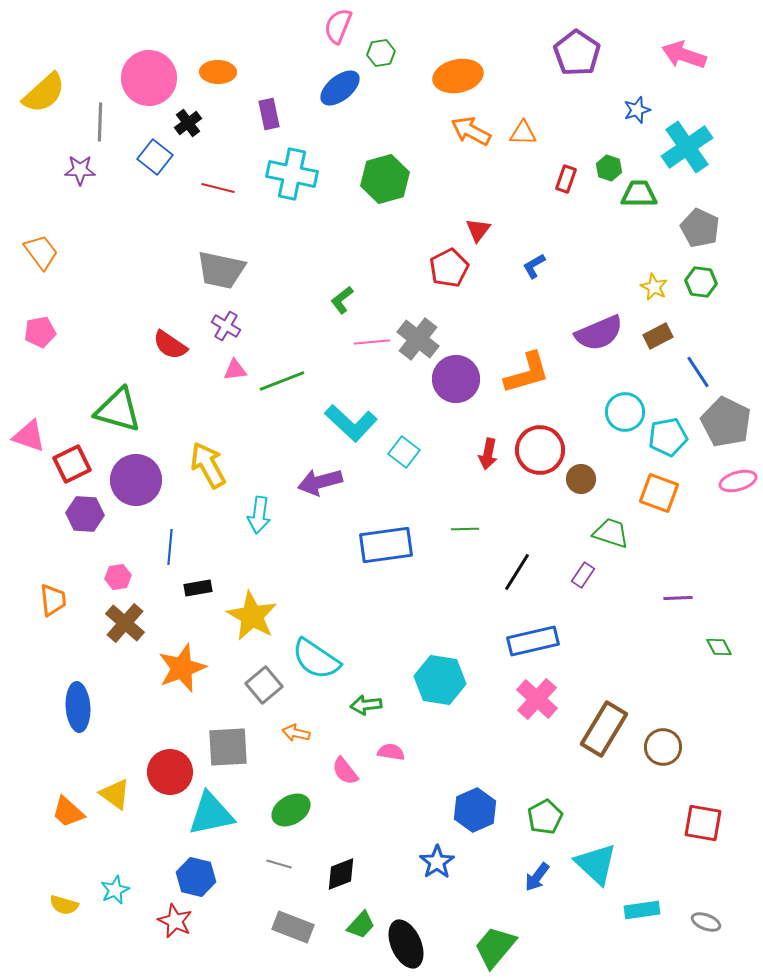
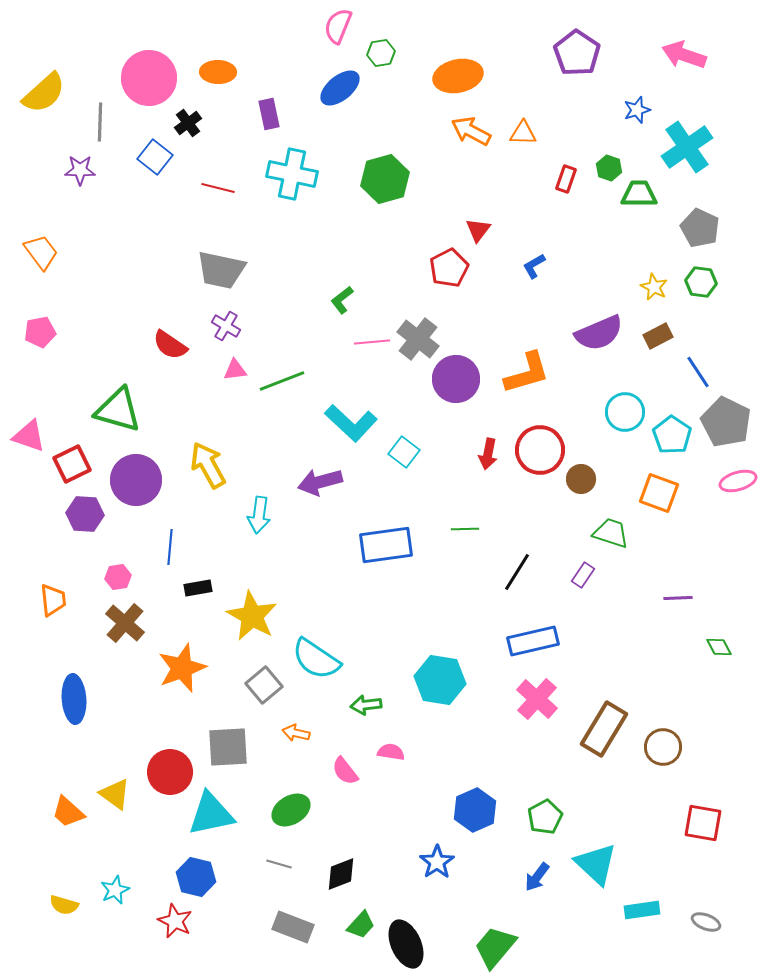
cyan pentagon at (668, 437): moved 4 px right, 2 px up; rotated 27 degrees counterclockwise
blue ellipse at (78, 707): moved 4 px left, 8 px up
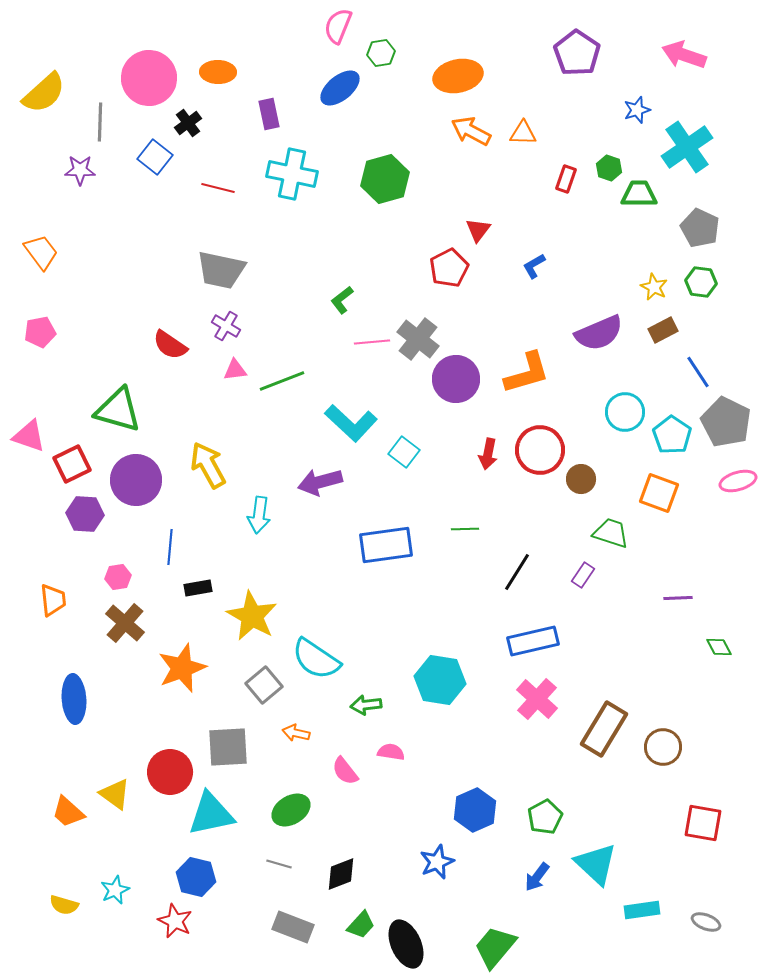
brown rectangle at (658, 336): moved 5 px right, 6 px up
blue star at (437, 862): rotated 12 degrees clockwise
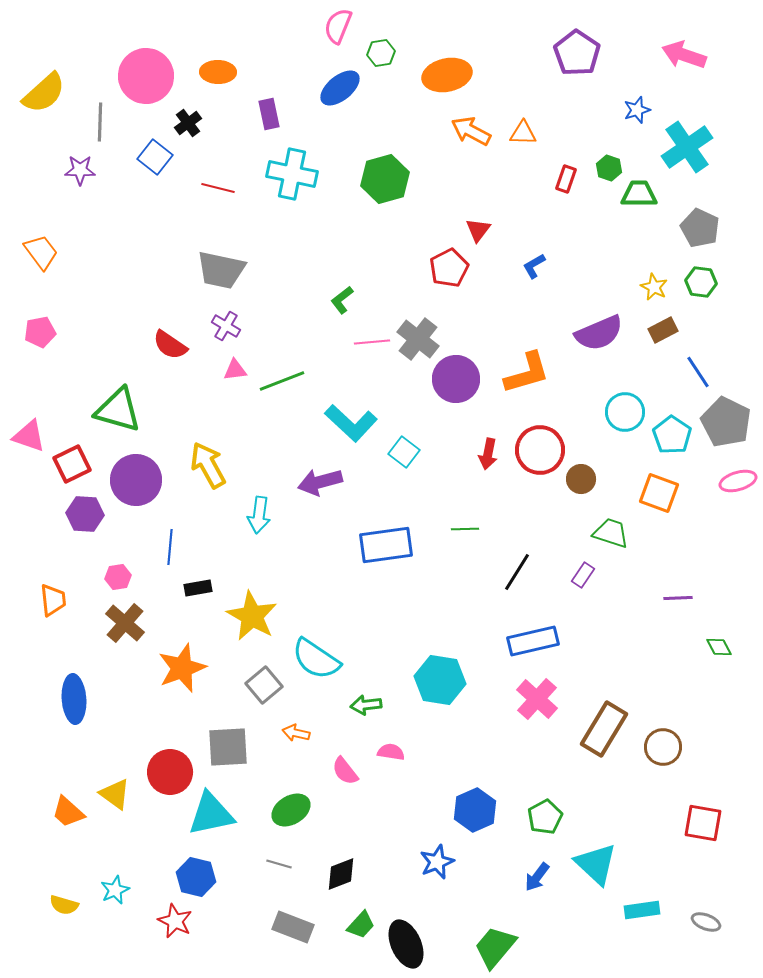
orange ellipse at (458, 76): moved 11 px left, 1 px up
pink circle at (149, 78): moved 3 px left, 2 px up
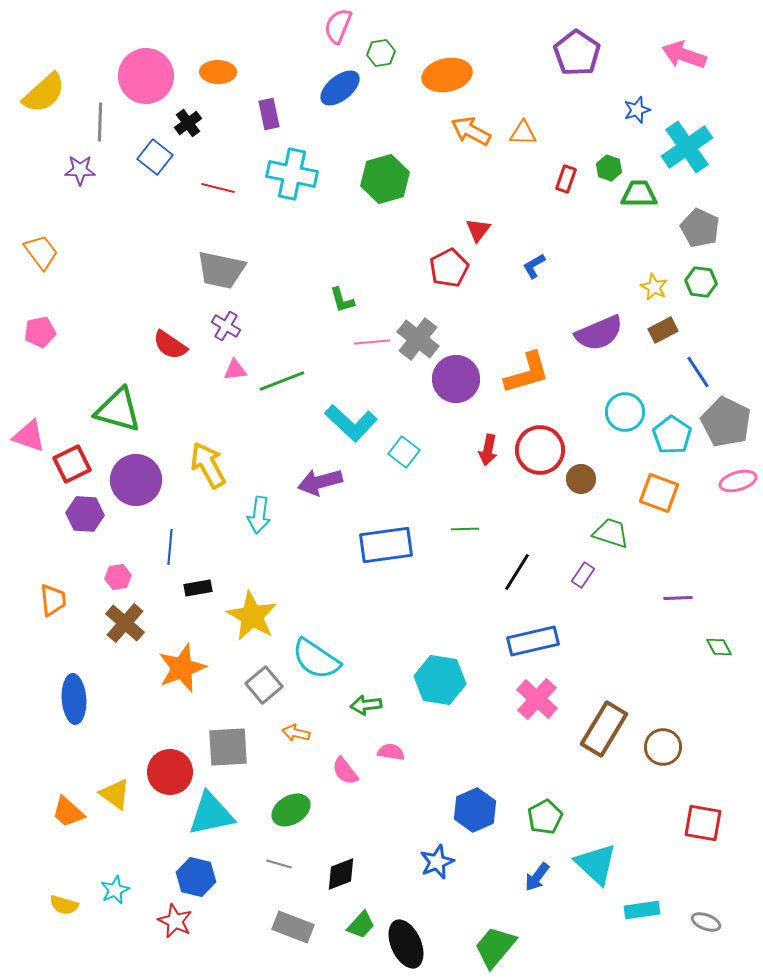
green L-shape at (342, 300): rotated 68 degrees counterclockwise
red arrow at (488, 454): moved 4 px up
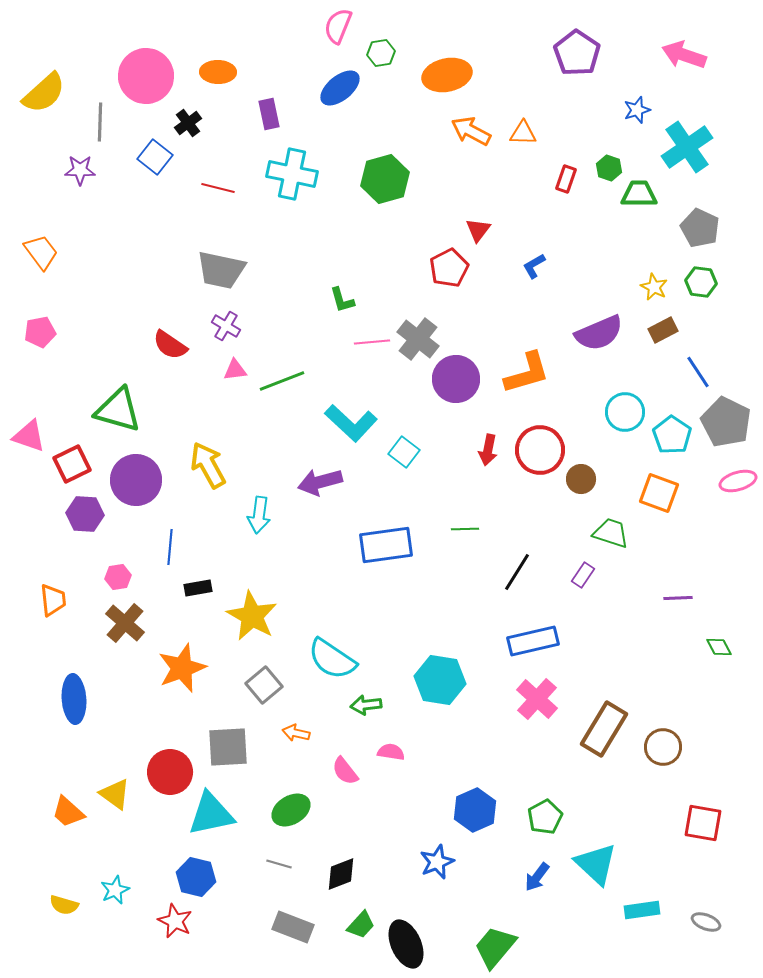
cyan semicircle at (316, 659): moved 16 px right
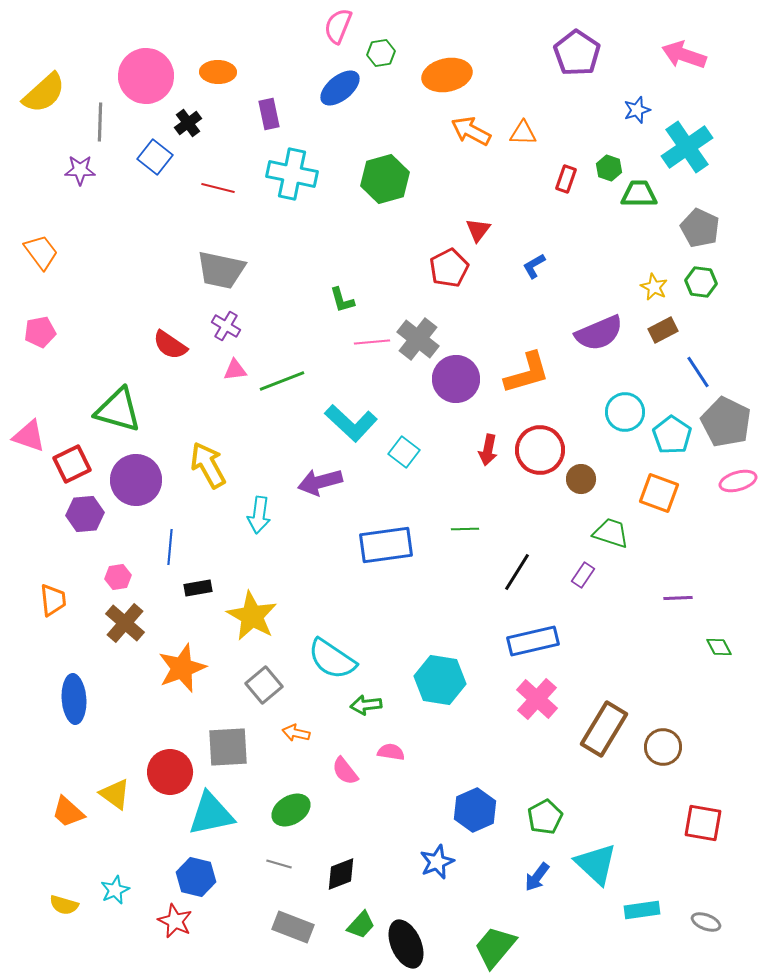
purple hexagon at (85, 514): rotated 9 degrees counterclockwise
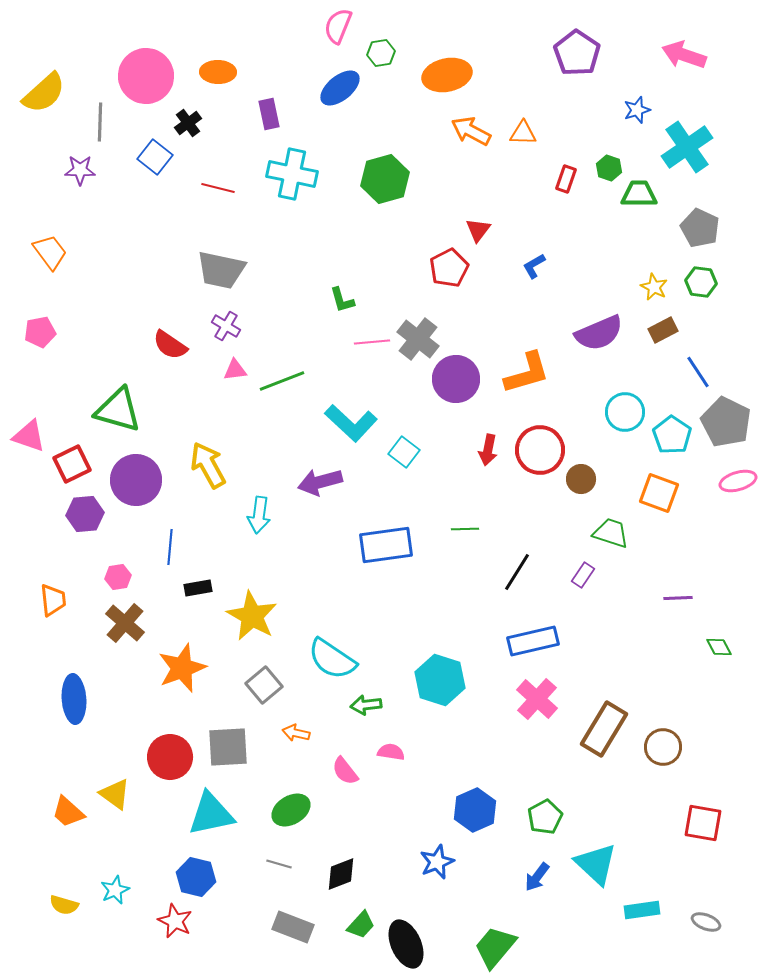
orange trapezoid at (41, 252): moved 9 px right
cyan hexagon at (440, 680): rotated 9 degrees clockwise
red circle at (170, 772): moved 15 px up
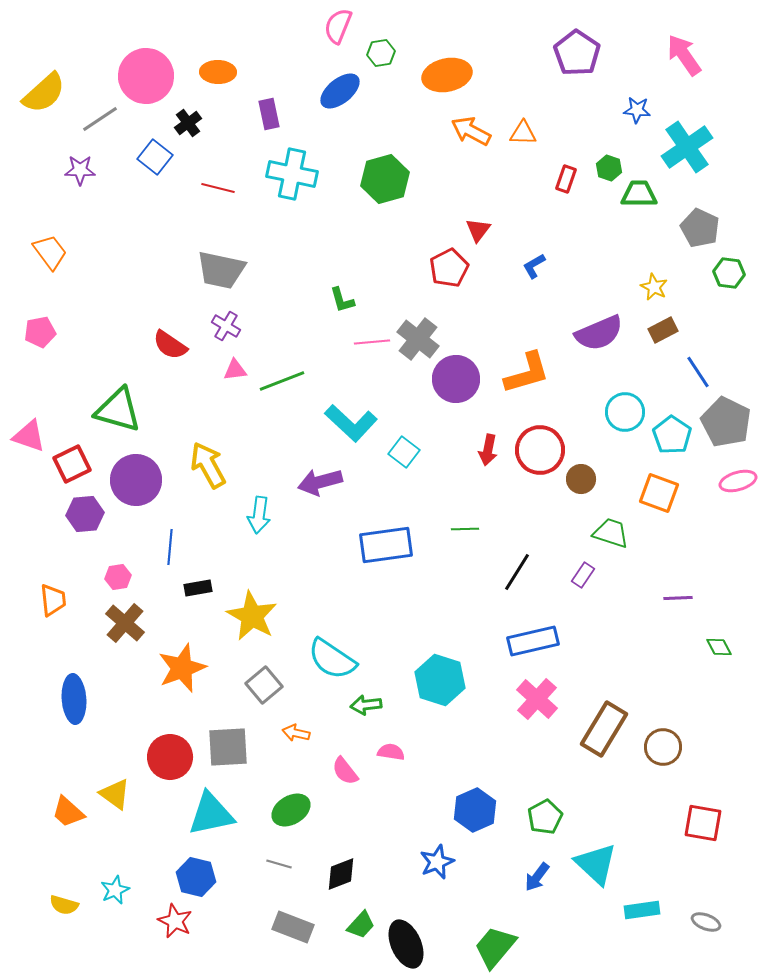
pink arrow at (684, 55): rotated 36 degrees clockwise
blue ellipse at (340, 88): moved 3 px down
blue star at (637, 110): rotated 24 degrees clockwise
gray line at (100, 122): moved 3 px up; rotated 54 degrees clockwise
green hexagon at (701, 282): moved 28 px right, 9 px up
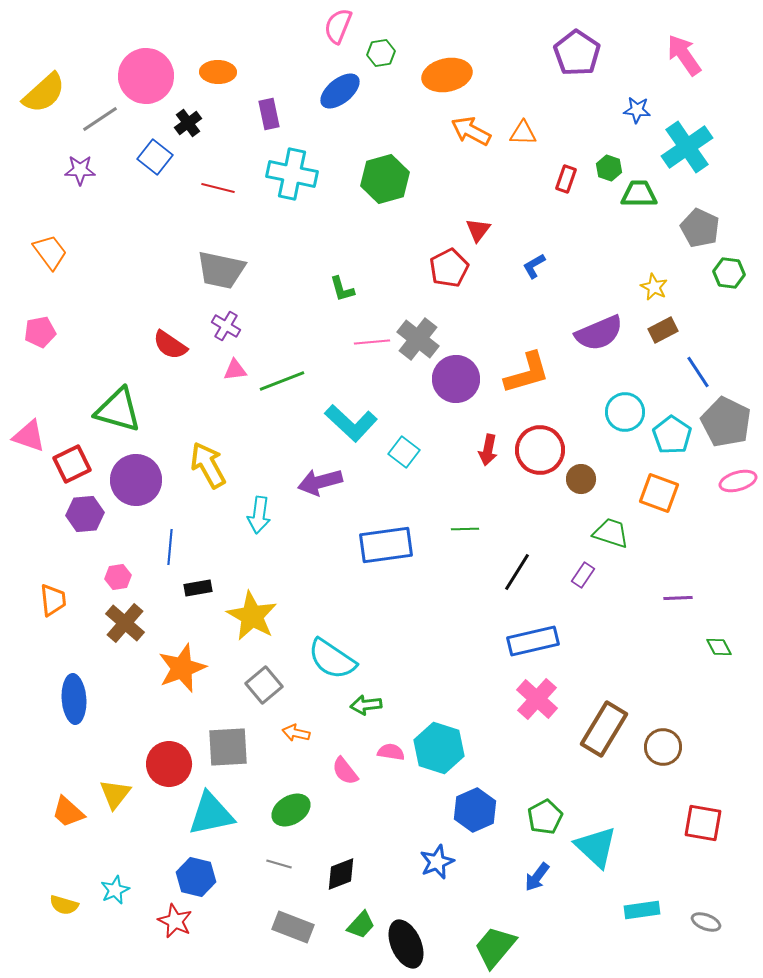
green L-shape at (342, 300): moved 11 px up
cyan hexagon at (440, 680): moved 1 px left, 68 px down
red circle at (170, 757): moved 1 px left, 7 px down
yellow triangle at (115, 794): rotated 32 degrees clockwise
cyan triangle at (596, 864): moved 17 px up
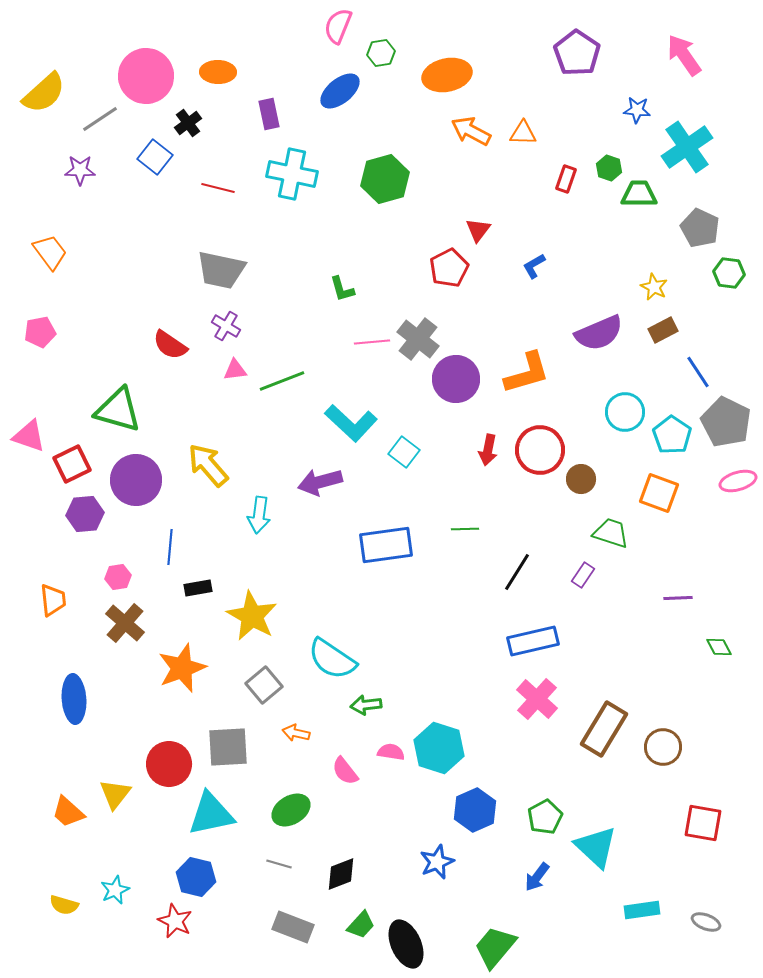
yellow arrow at (208, 465): rotated 12 degrees counterclockwise
